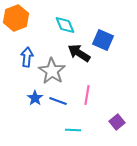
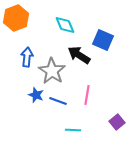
black arrow: moved 2 px down
blue star: moved 1 px right, 3 px up; rotated 14 degrees counterclockwise
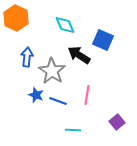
orange hexagon: rotated 15 degrees counterclockwise
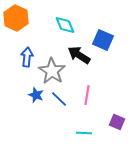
blue line: moved 1 px right, 2 px up; rotated 24 degrees clockwise
purple square: rotated 28 degrees counterclockwise
cyan line: moved 11 px right, 3 px down
